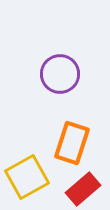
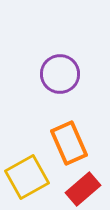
orange rectangle: moved 3 px left; rotated 42 degrees counterclockwise
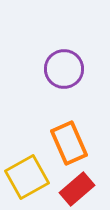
purple circle: moved 4 px right, 5 px up
red rectangle: moved 6 px left
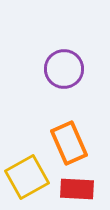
red rectangle: rotated 44 degrees clockwise
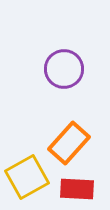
orange rectangle: rotated 66 degrees clockwise
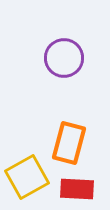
purple circle: moved 11 px up
orange rectangle: rotated 27 degrees counterclockwise
